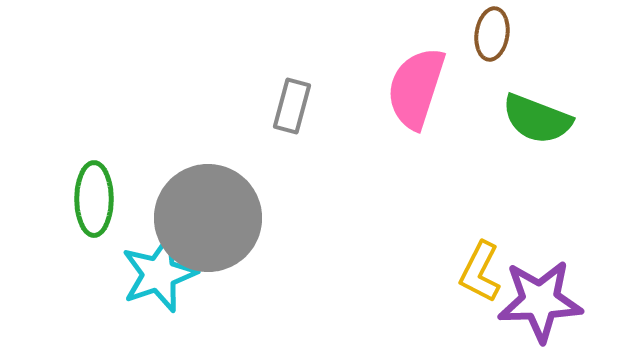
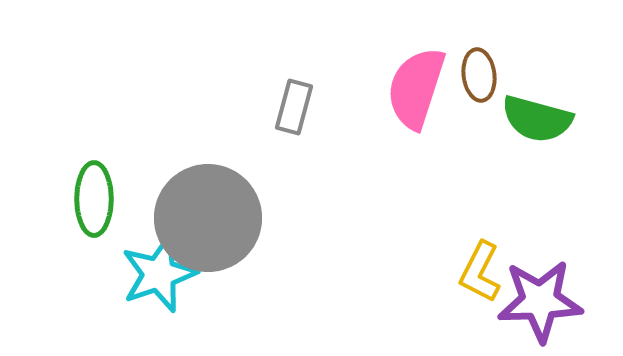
brown ellipse: moved 13 px left, 41 px down; rotated 15 degrees counterclockwise
gray rectangle: moved 2 px right, 1 px down
green semicircle: rotated 6 degrees counterclockwise
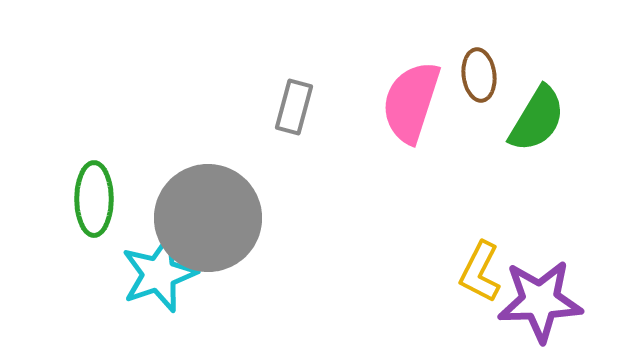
pink semicircle: moved 5 px left, 14 px down
green semicircle: rotated 74 degrees counterclockwise
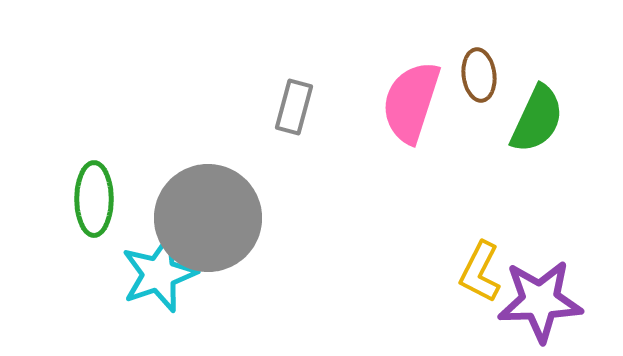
green semicircle: rotated 6 degrees counterclockwise
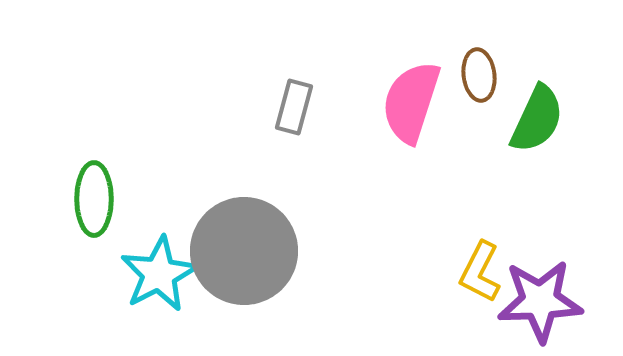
gray circle: moved 36 px right, 33 px down
cyan star: rotated 8 degrees counterclockwise
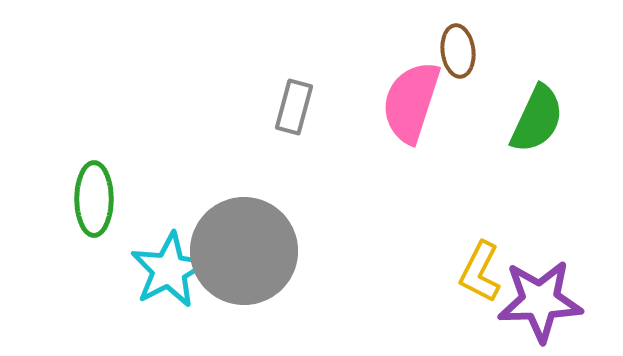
brown ellipse: moved 21 px left, 24 px up
cyan star: moved 10 px right, 4 px up
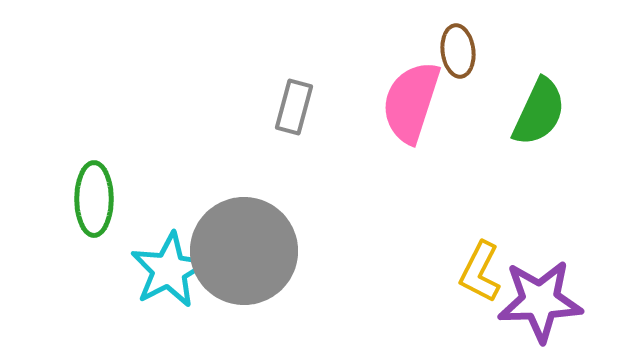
green semicircle: moved 2 px right, 7 px up
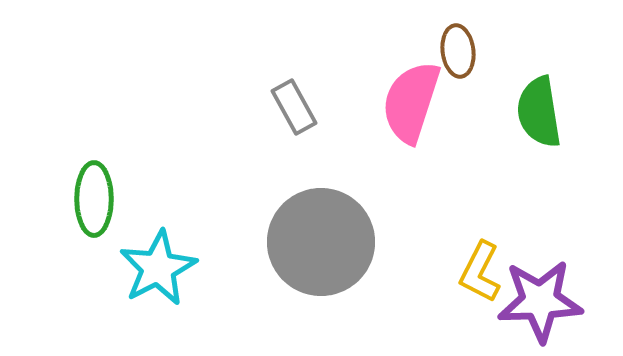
gray rectangle: rotated 44 degrees counterclockwise
green semicircle: rotated 146 degrees clockwise
gray circle: moved 77 px right, 9 px up
cyan star: moved 11 px left, 2 px up
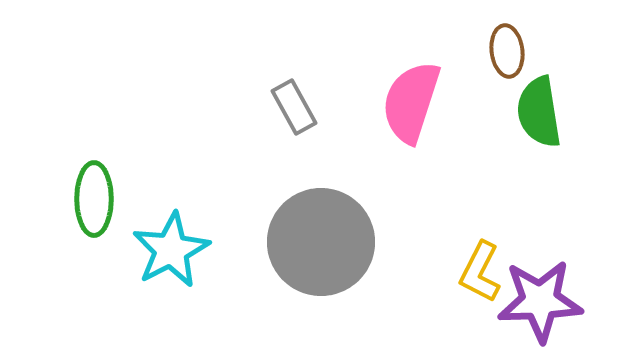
brown ellipse: moved 49 px right
cyan star: moved 13 px right, 18 px up
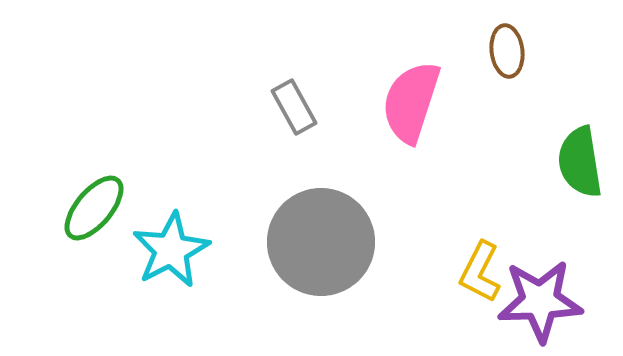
green semicircle: moved 41 px right, 50 px down
green ellipse: moved 9 px down; rotated 40 degrees clockwise
